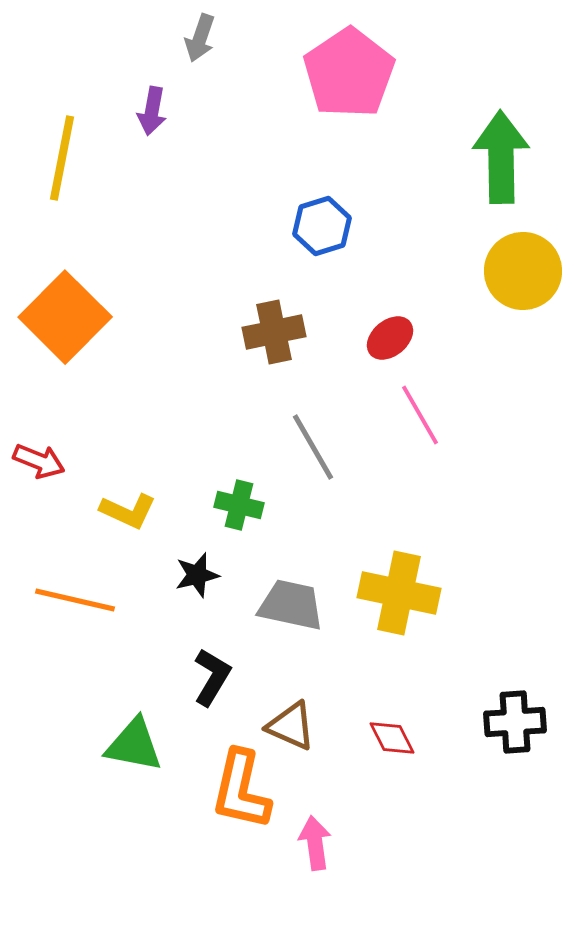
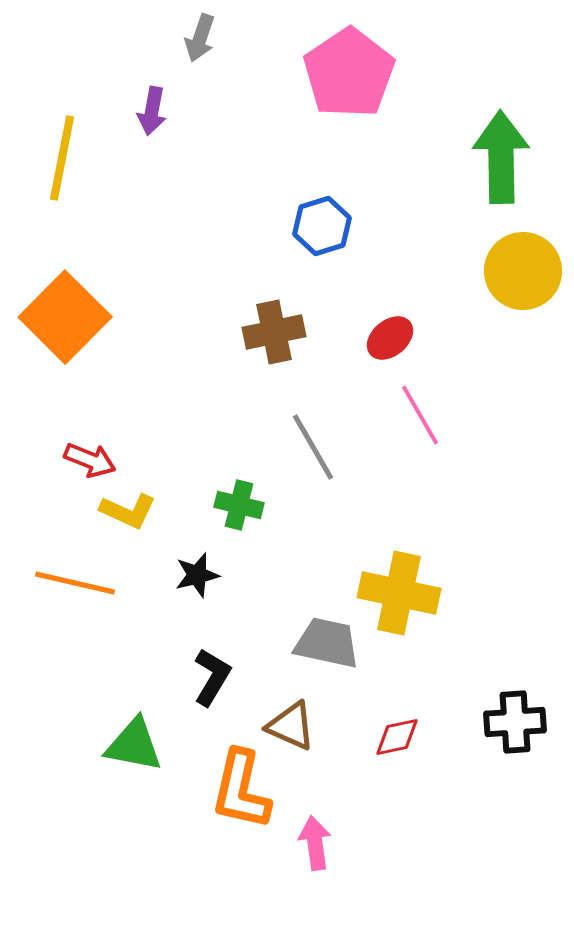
red arrow: moved 51 px right, 1 px up
orange line: moved 17 px up
gray trapezoid: moved 36 px right, 38 px down
red diamond: moved 5 px right, 1 px up; rotated 75 degrees counterclockwise
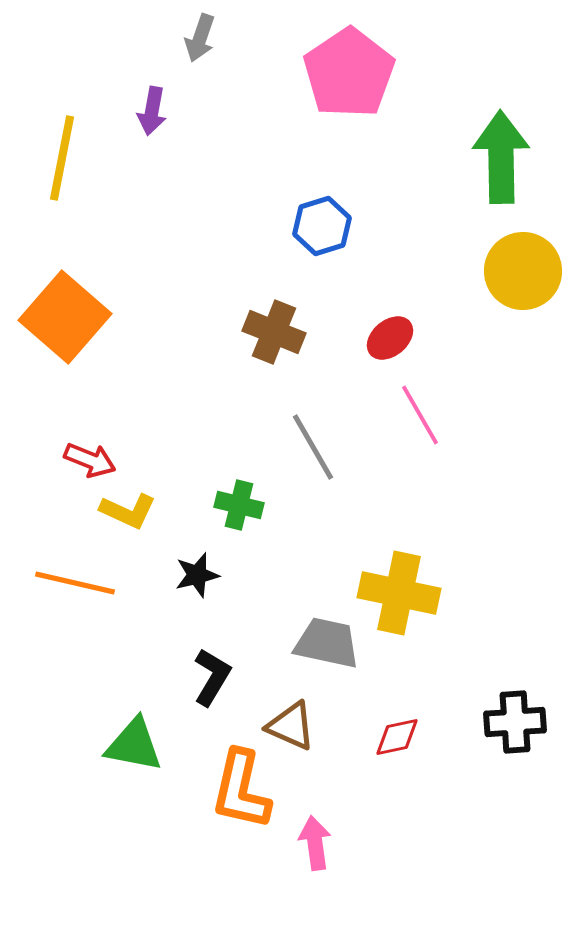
orange square: rotated 4 degrees counterclockwise
brown cross: rotated 34 degrees clockwise
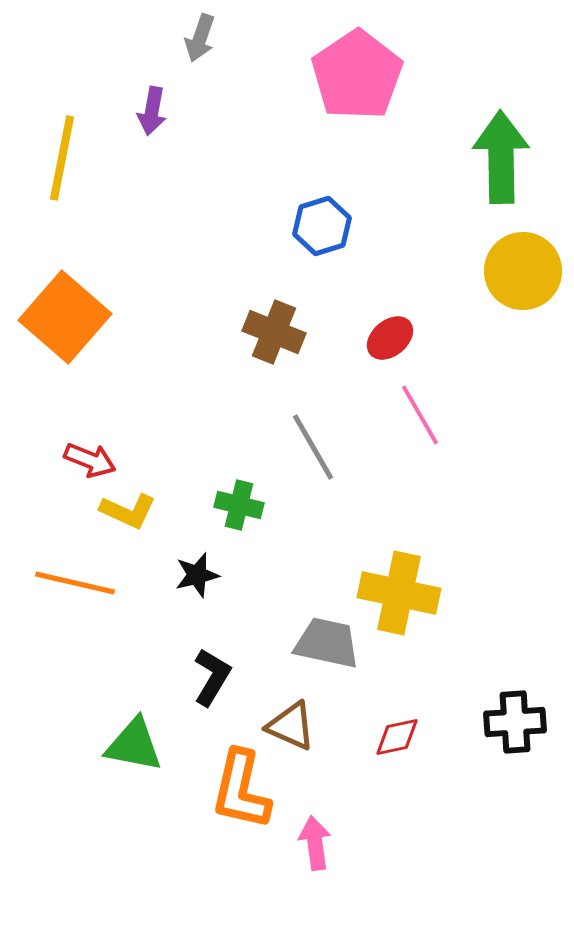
pink pentagon: moved 8 px right, 2 px down
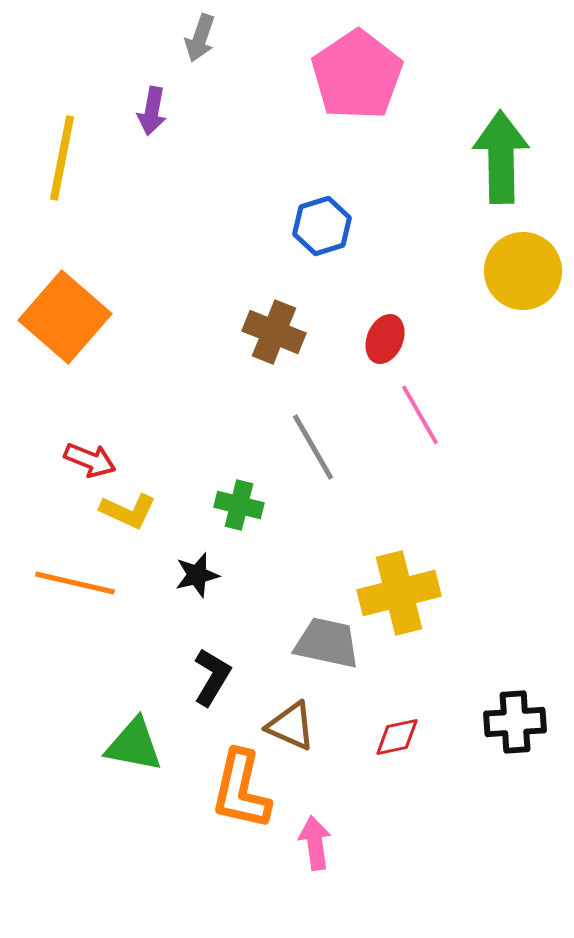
red ellipse: moved 5 px left, 1 px down; rotated 27 degrees counterclockwise
yellow cross: rotated 26 degrees counterclockwise
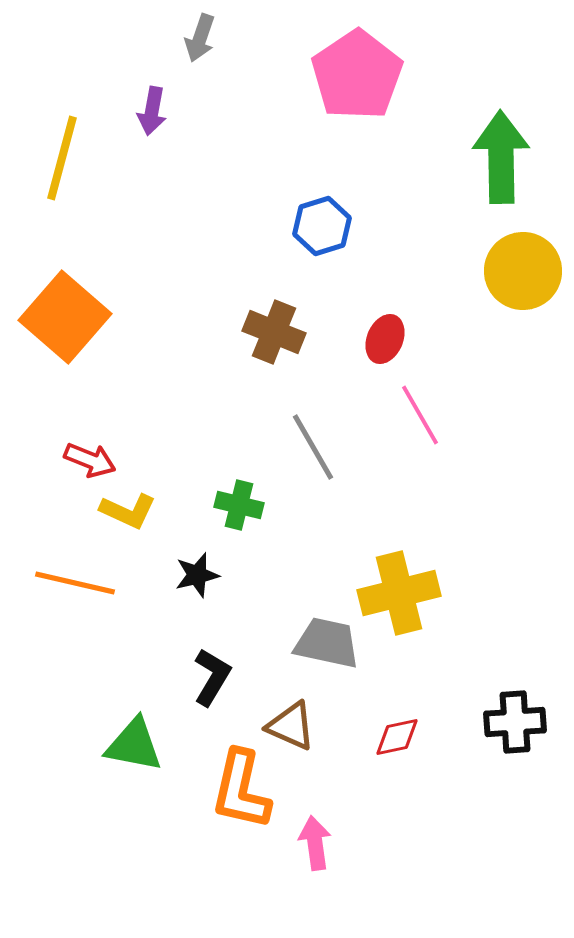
yellow line: rotated 4 degrees clockwise
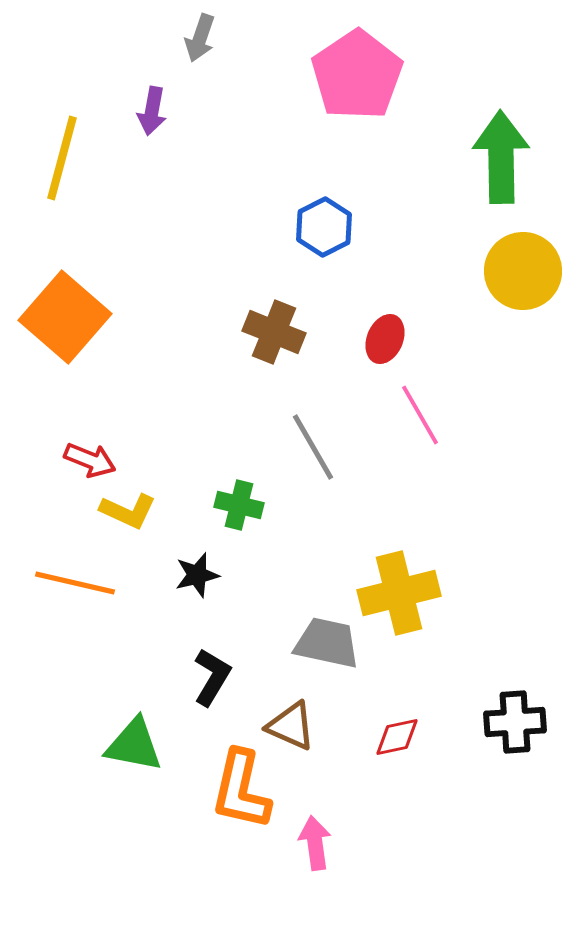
blue hexagon: moved 2 px right, 1 px down; rotated 10 degrees counterclockwise
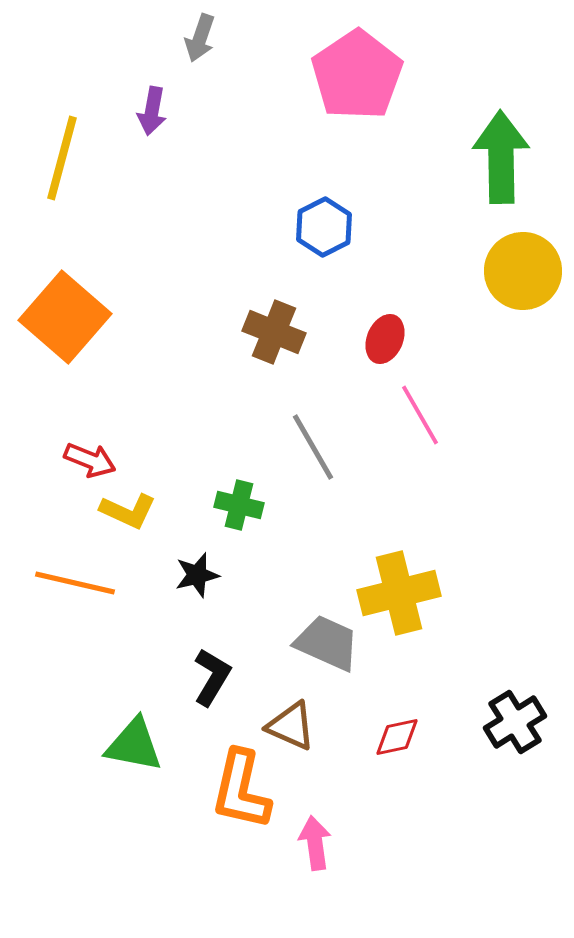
gray trapezoid: rotated 12 degrees clockwise
black cross: rotated 28 degrees counterclockwise
